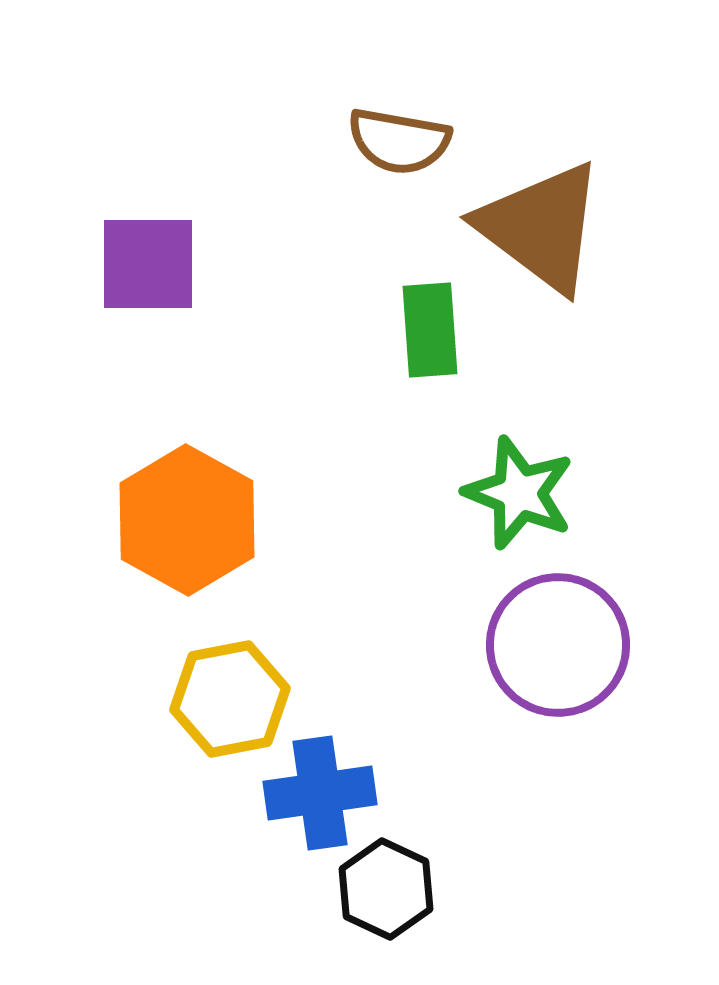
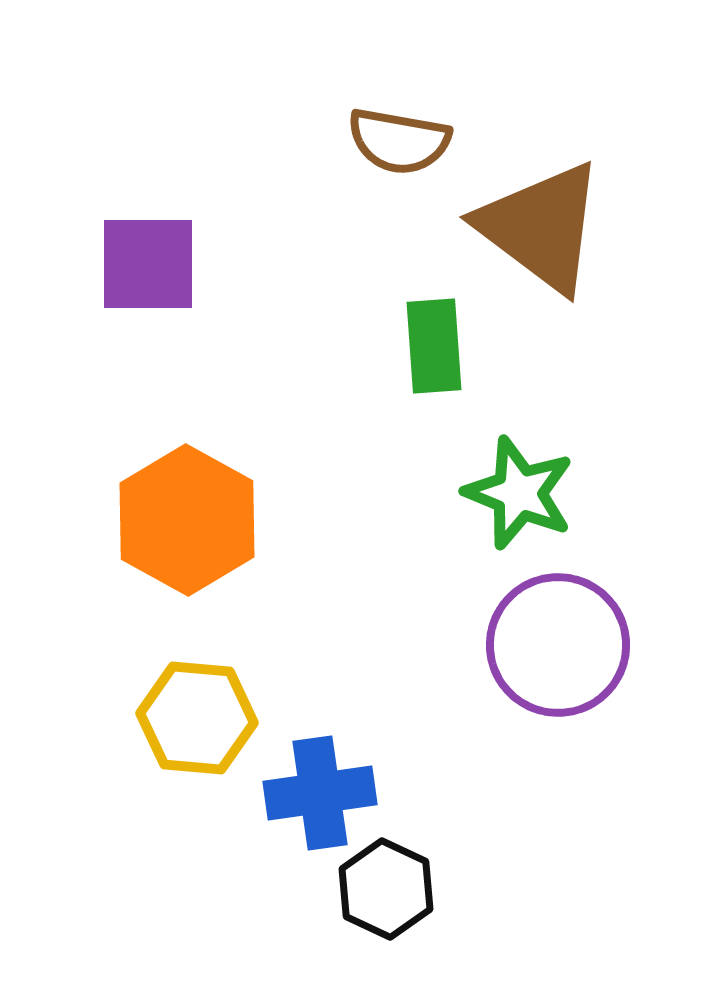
green rectangle: moved 4 px right, 16 px down
yellow hexagon: moved 33 px left, 19 px down; rotated 16 degrees clockwise
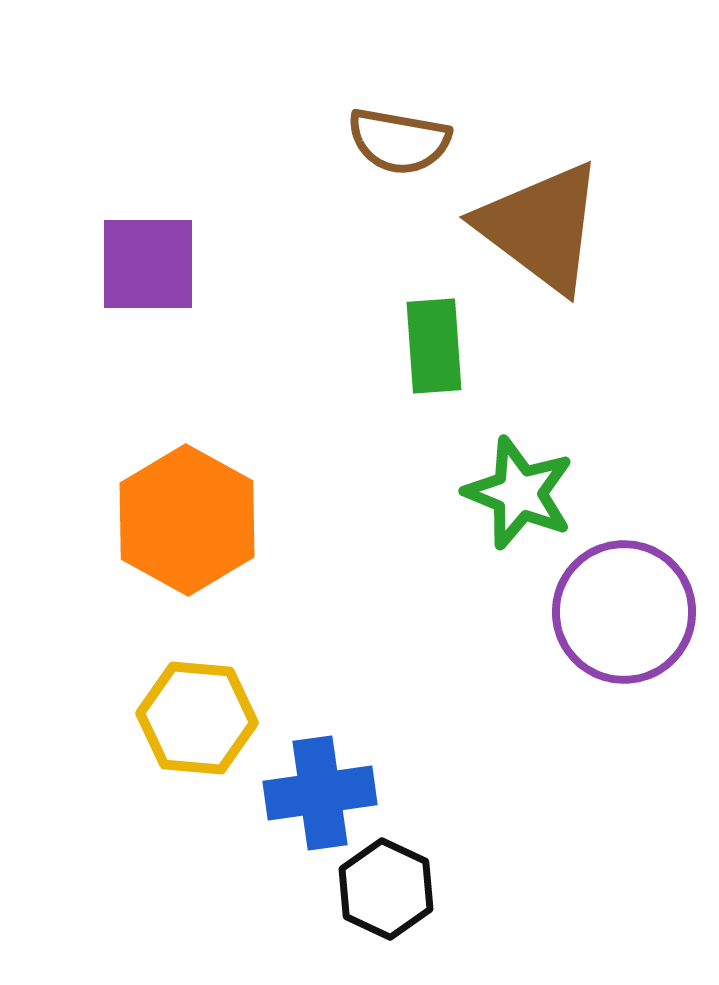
purple circle: moved 66 px right, 33 px up
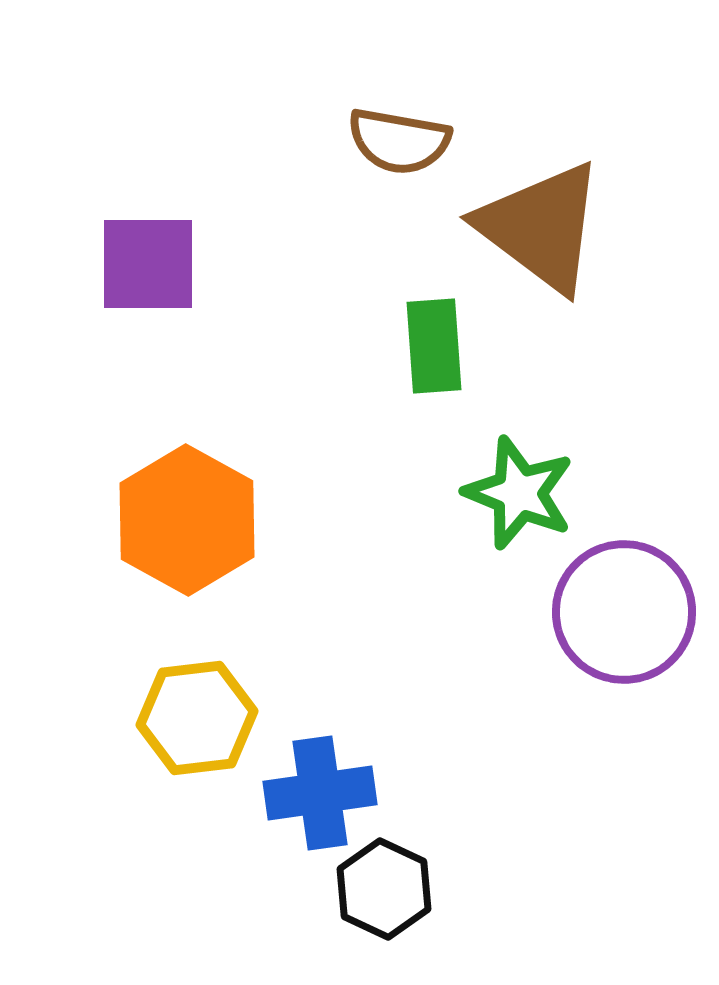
yellow hexagon: rotated 12 degrees counterclockwise
black hexagon: moved 2 px left
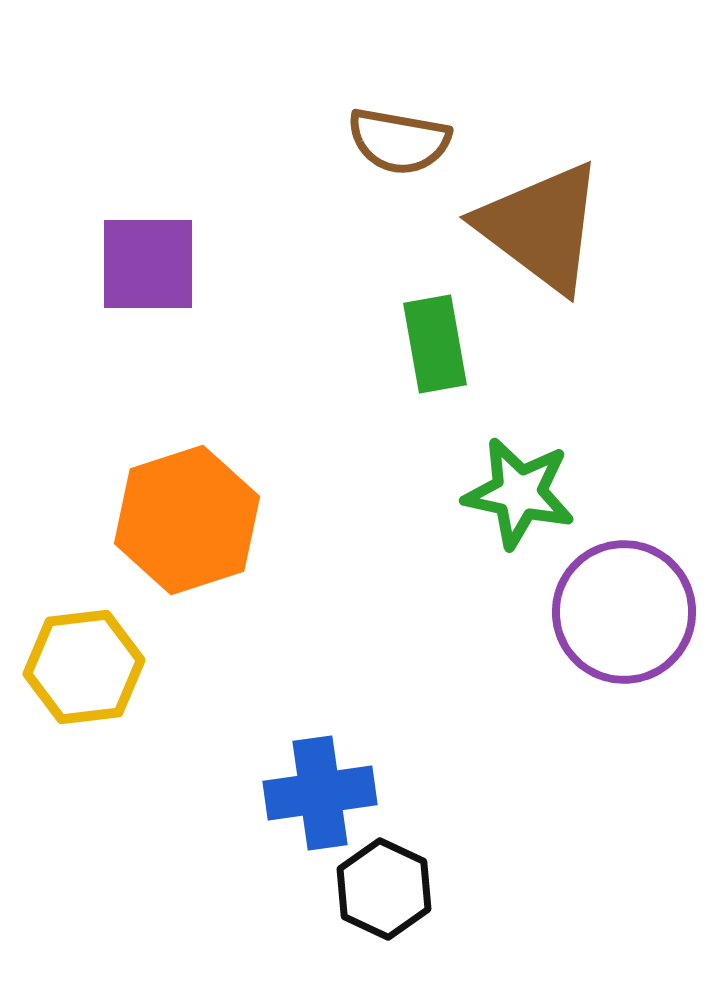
green rectangle: moved 1 px right, 2 px up; rotated 6 degrees counterclockwise
green star: rotated 10 degrees counterclockwise
orange hexagon: rotated 13 degrees clockwise
yellow hexagon: moved 113 px left, 51 px up
